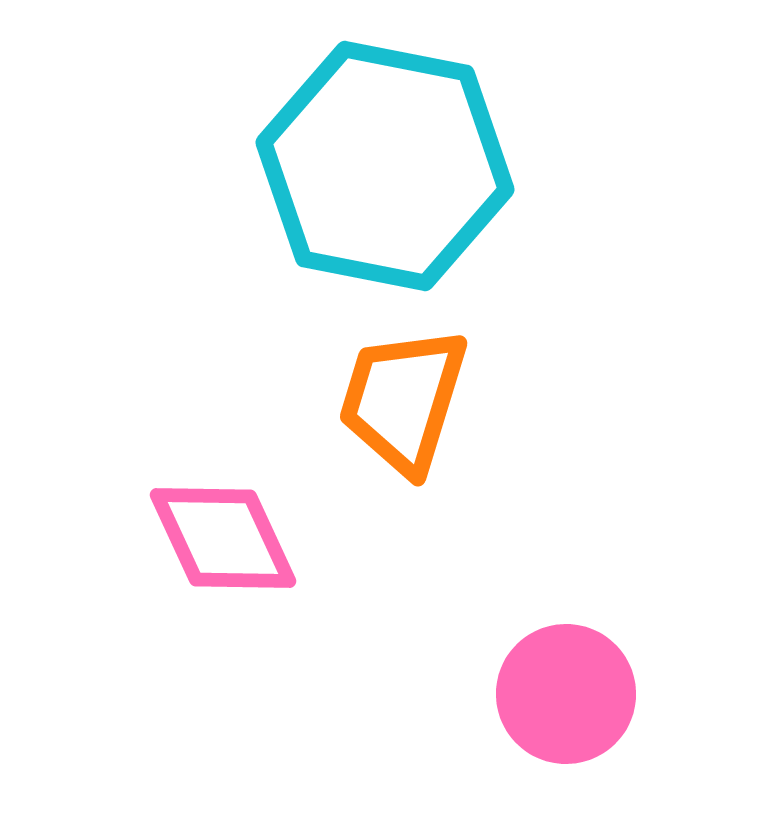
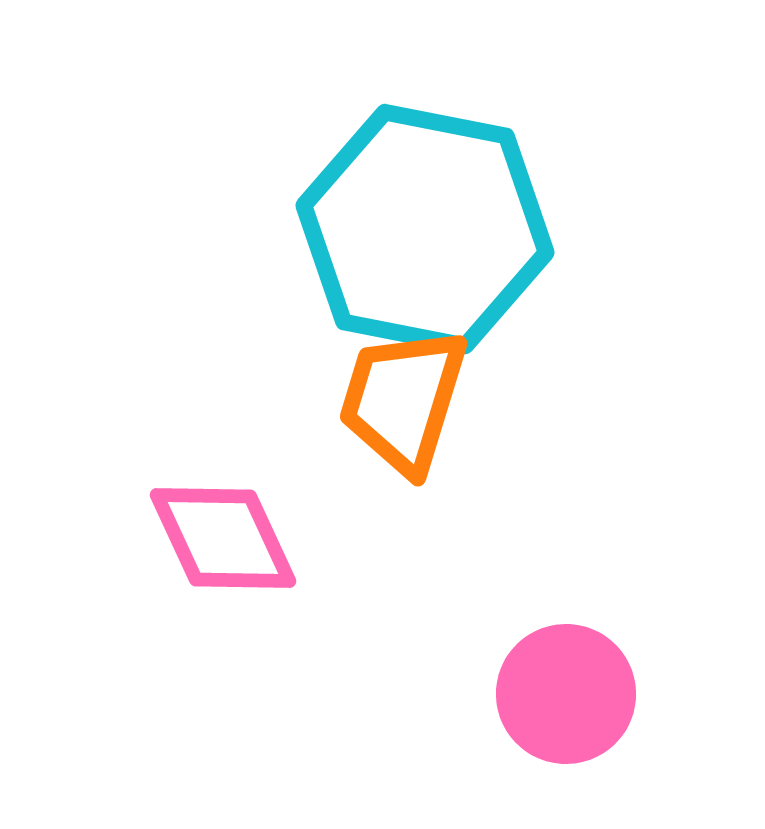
cyan hexagon: moved 40 px right, 63 px down
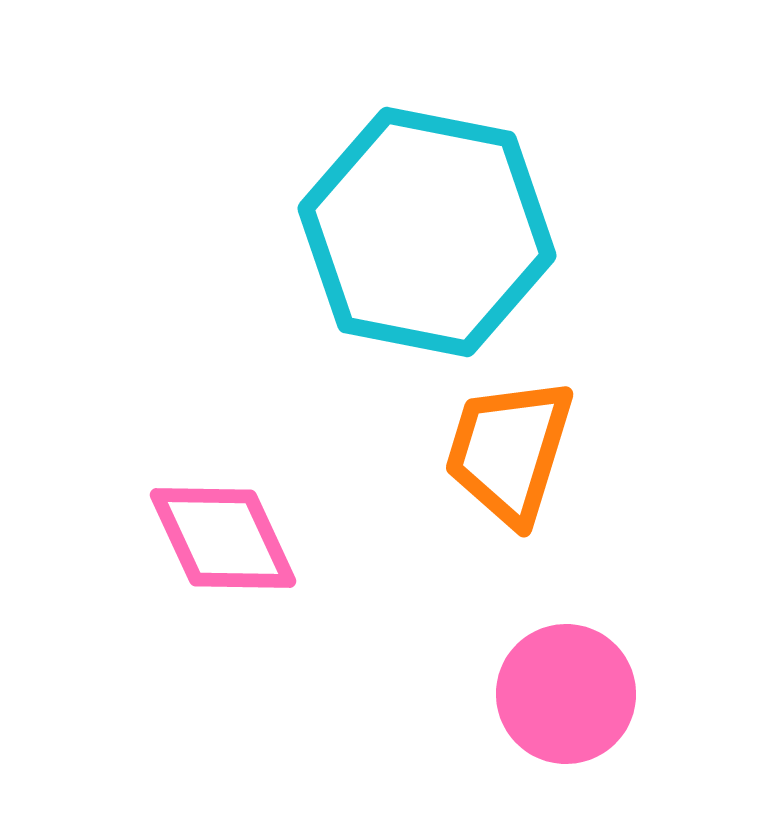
cyan hexagon: moved 2 px right, 3 px down
orange trapezoid: moved 106 px right, 51 px down
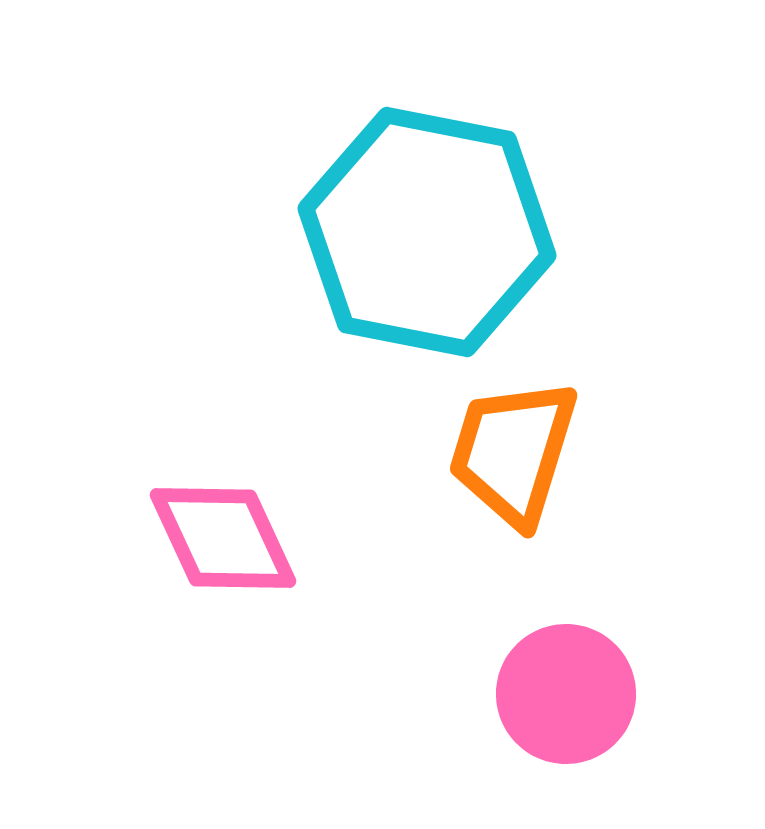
orange trapezoid: moved 4 px right, 1 px down
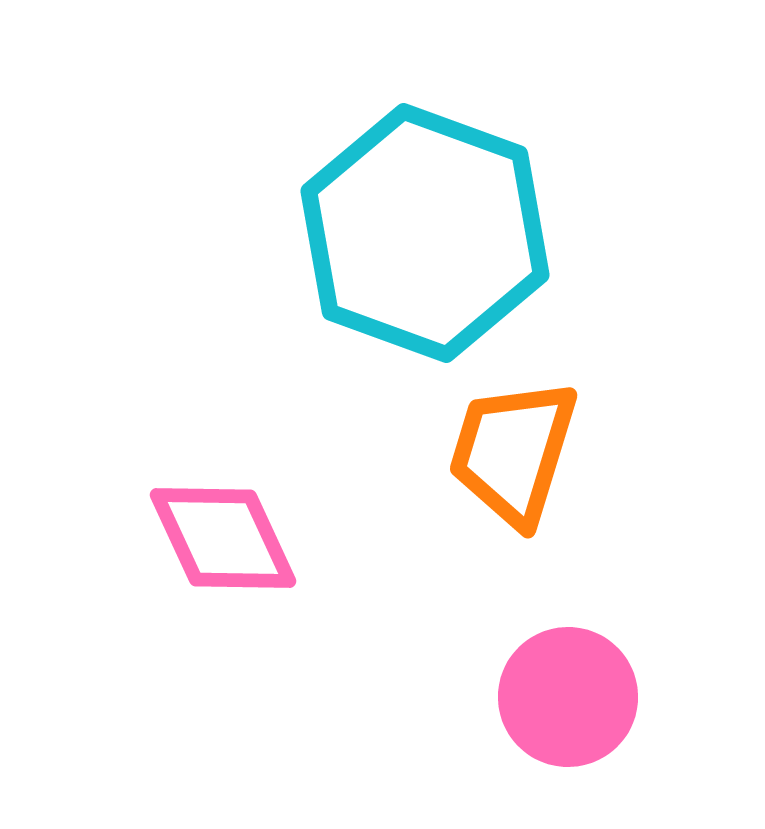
cyan hexagon: moved 2 px left, 1 px down; rotated 9 degrees clockwise
pink circle: moved 2 px right, 3 px down
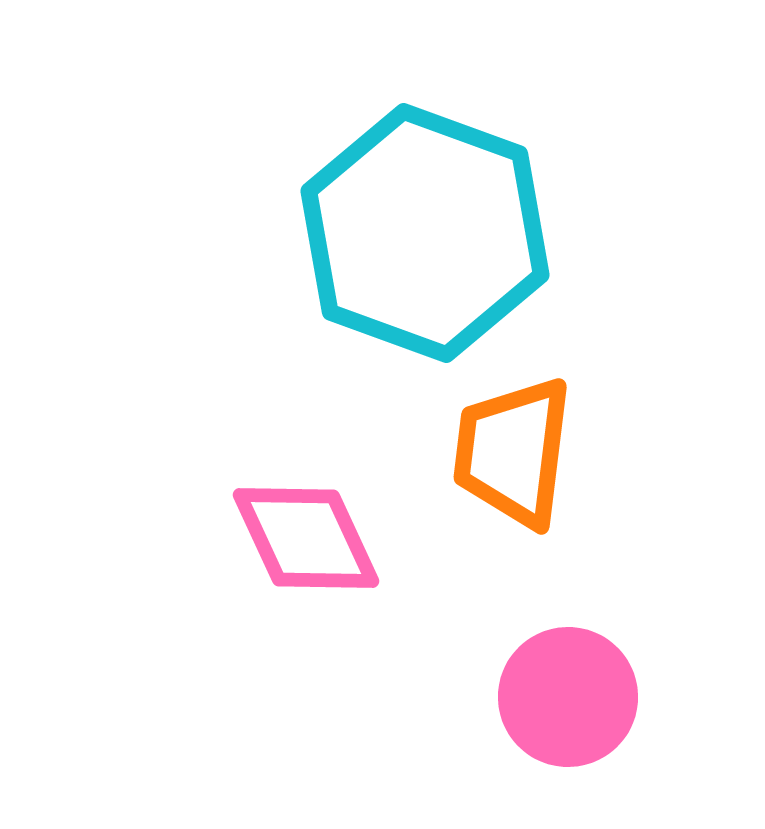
orange trapezoid: rotated 10 degrees counterclockwise
pink diamond: moved 83 px right
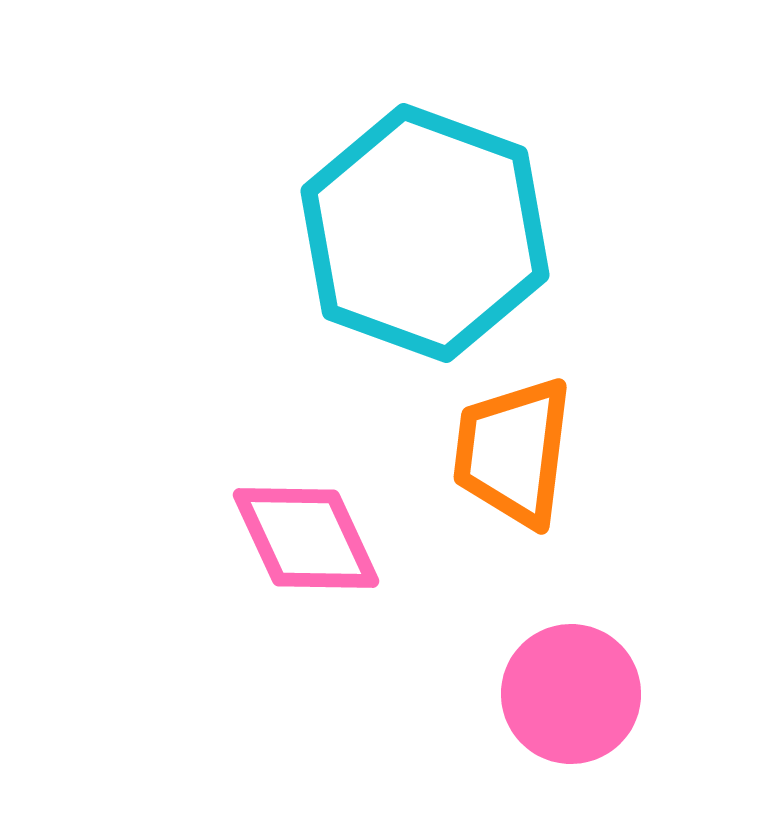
pink circle: moved 3 px right, 3 px up
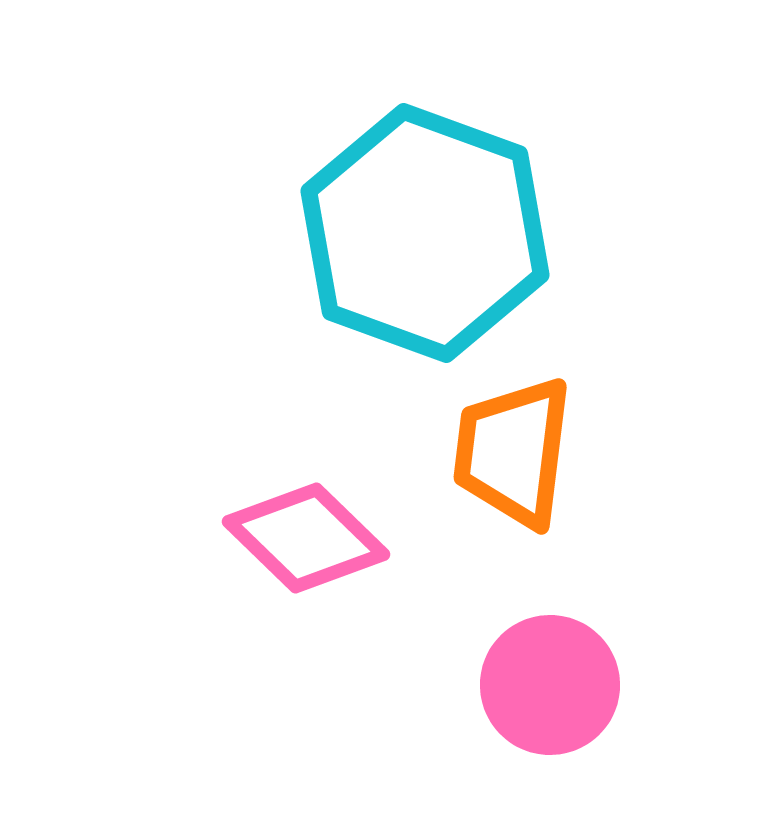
pink diamond: rotated 21 degrees counterclockwise
pink circle: moved 21 px left, 9 px up
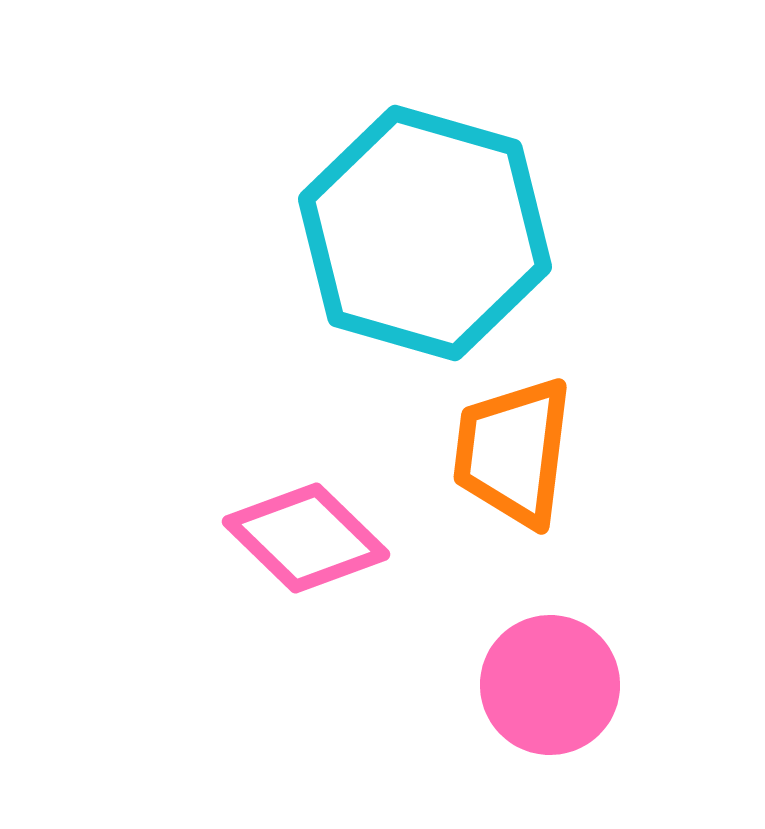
cyan hexagon: rotated 4 degrees counterclockwise
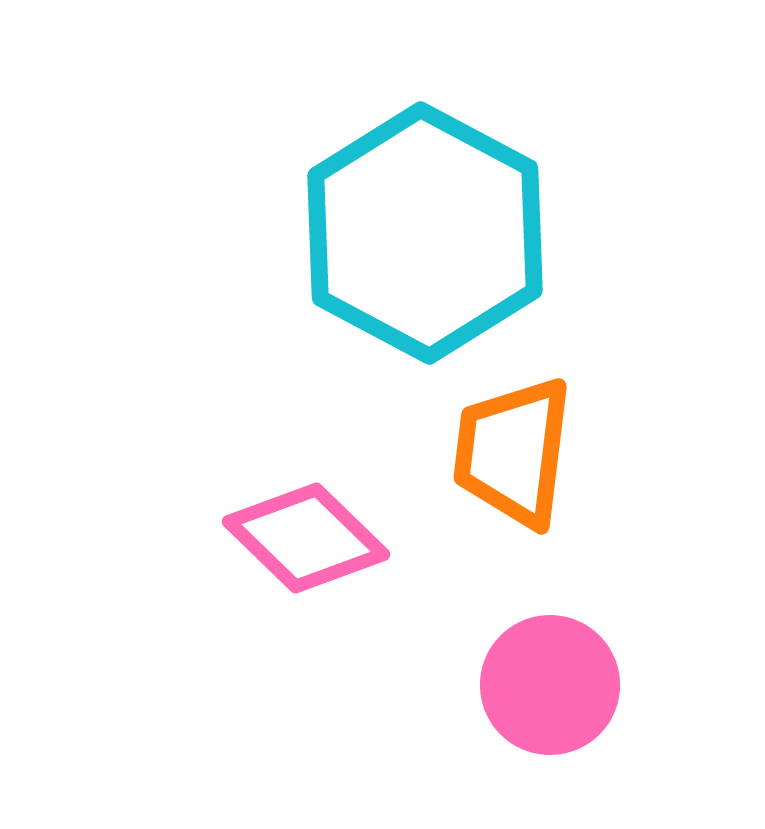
cyan hexagon: rotated 12 degrees clockwise
